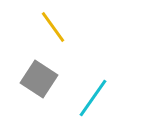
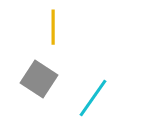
yellow line: rotated 36 degrees clockwise
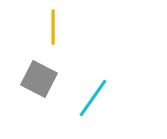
gray square: rotated 6 degrees counterclockwise
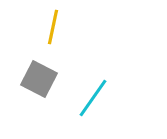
yellow line: rotated 12 degrees clockwise
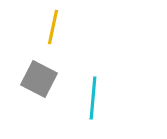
cyan line: rotated 30 degrees counterclockwise
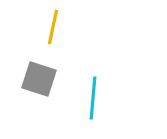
gray square: rotated 9 degrees counterclockwise
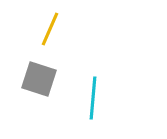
yellow line: moved 3 px left, 2 px down; rotated 12 degrees clockwise
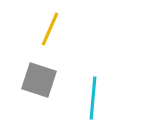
gray square: moved 1 px down
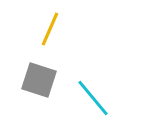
cyan line: rotated 45 degrees counterclockwise
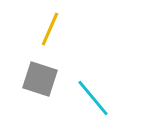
gray square: moved 1 px right, 1 px up
